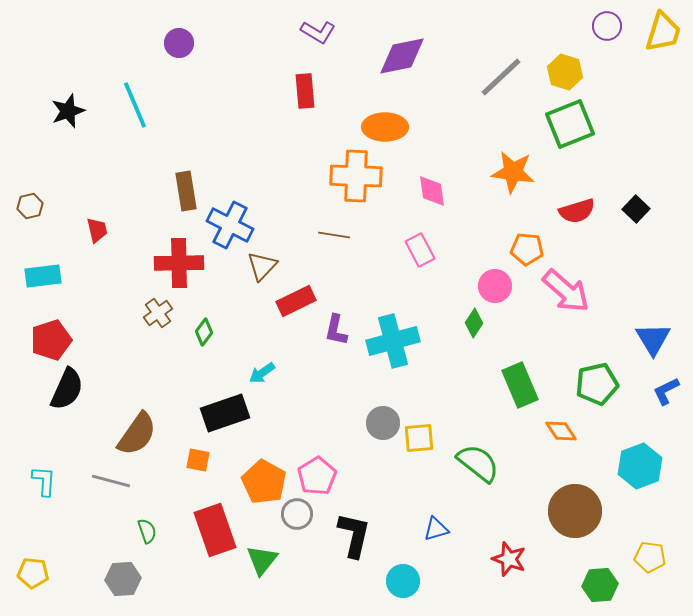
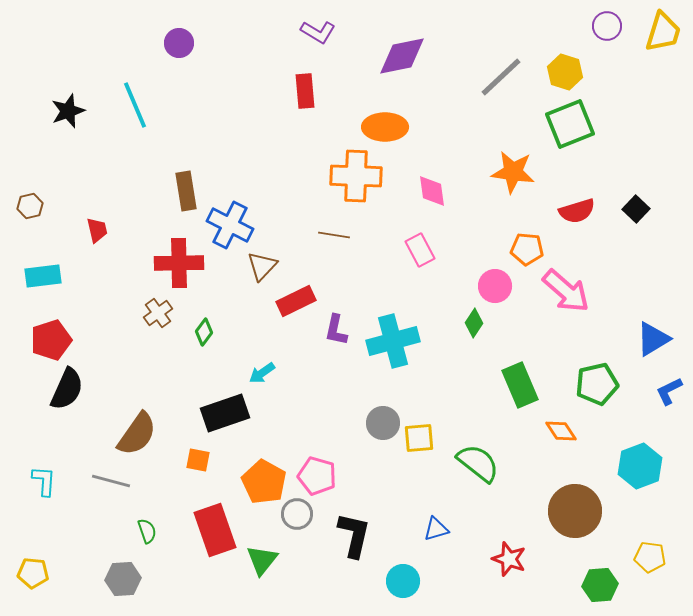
blue triangle at (653, 339): rotated 30 degrees clockwise
blue L-shape at (666, 391): moved 3 px right
pink pentagon at (317, 476): rotated 24 degrees counterclockwise
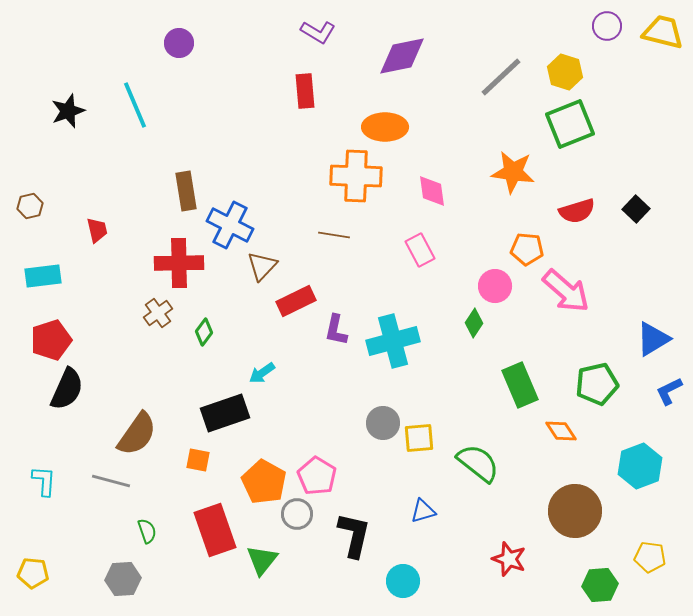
yellow trapezoid at (663, 32): rotated 93 degrees counterclockwise
pink pentagon at (317, 476): rotated 15 degrees clockwise
blue triangle at (436, 529): moved 13 px left, 18 px up
